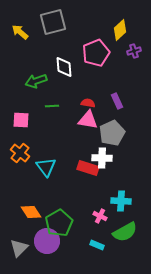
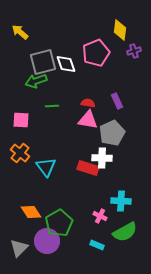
gray square: moved 10 px left, 40 px down
yellow diamond: rotated 40 degrees counterclockwise
white diamond: moved 2 px right, 3 px up; rotated 15 degrees counterclockwise
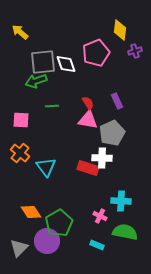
purple cross: moved 1 px right
gray square: rotated 8 degrees clockwise
red semicircle: rotated 48 degrees clockwise
green semicircle: rotated 140 degrees counterclockwise
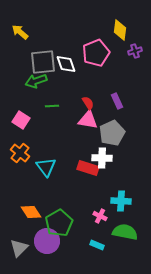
pink square: rotated 30 degrees clockwise
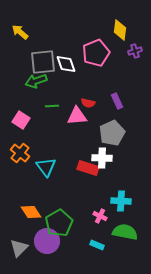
red semicircle: rotated 136 degrees clockwise
pink triangle: moved 11 px left, 4 px up; rotated 15 degrees counterclockwise
